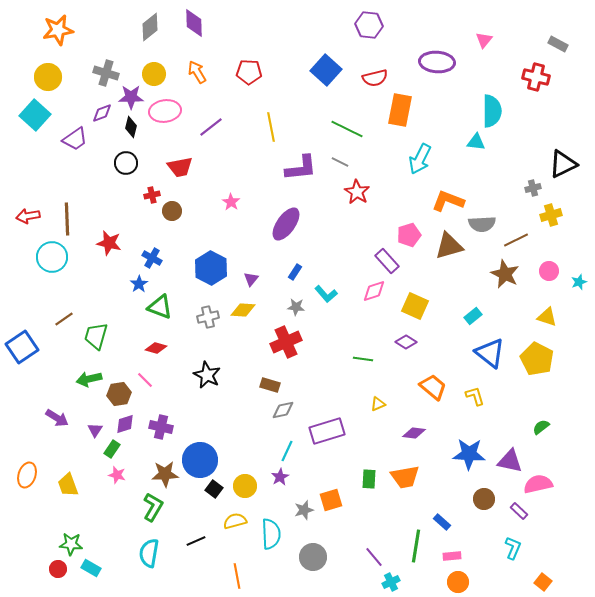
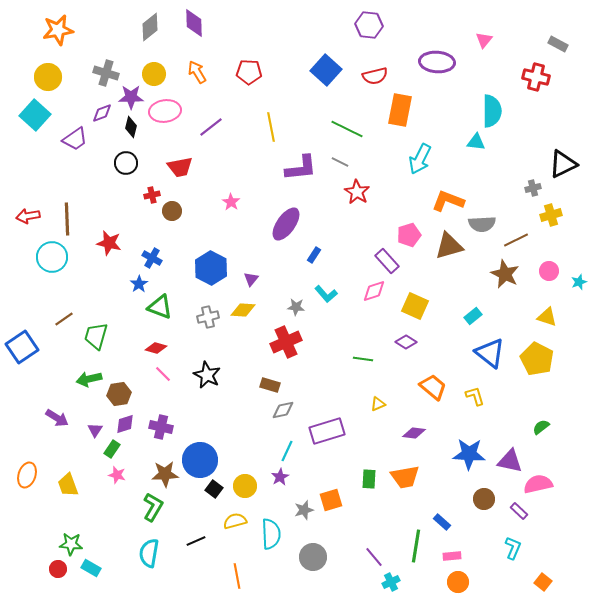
red semicircle at (375, 78): moved 2 px up
blue rectangle at (295, 272): moved 19 px right, 17 px up
pink line at (145, 380): moved 18 px right, 6 px up
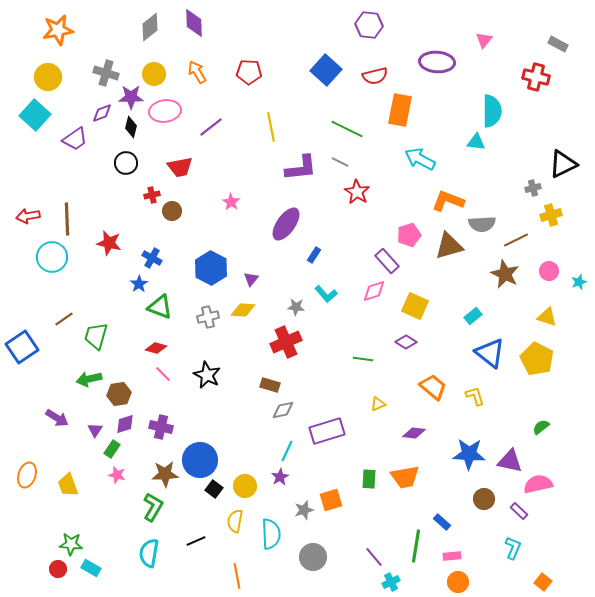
cyan arrow at (420, 159): rotated 92 degrees clockwise
yellow semicircle at (235, 521): rotated 65 degrees counterclockwise
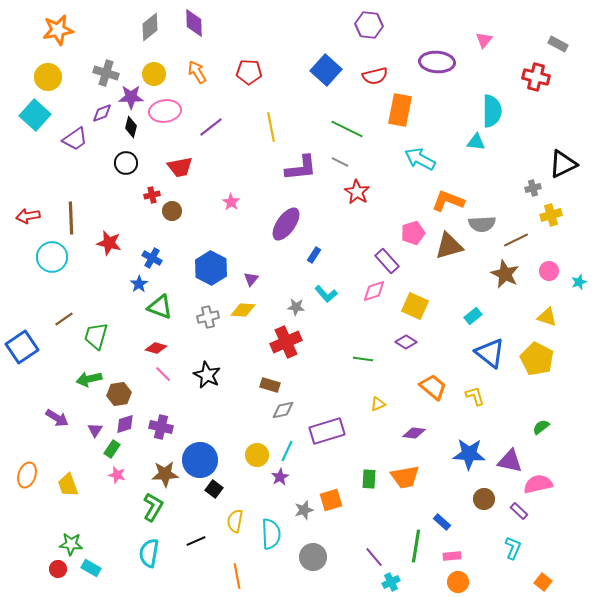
brown line at (67, 219): moved 4 px right, 1 px up
pink pentagon at (409, 235): moved 4 px right, 2 px up
yellow circle at (245, 486): moved 12 px right, 31 px up
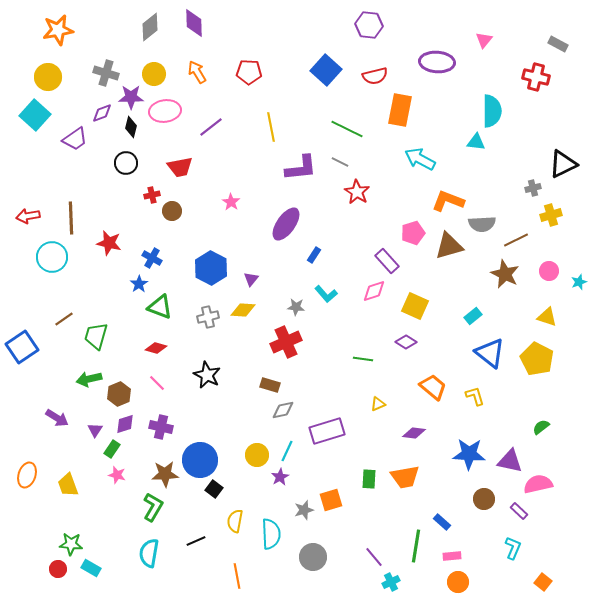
pink line at (163, 374): moved 6 px left, 9 px down
brown hexagon at (119, 394): rotated 15 degrees counterclockwise
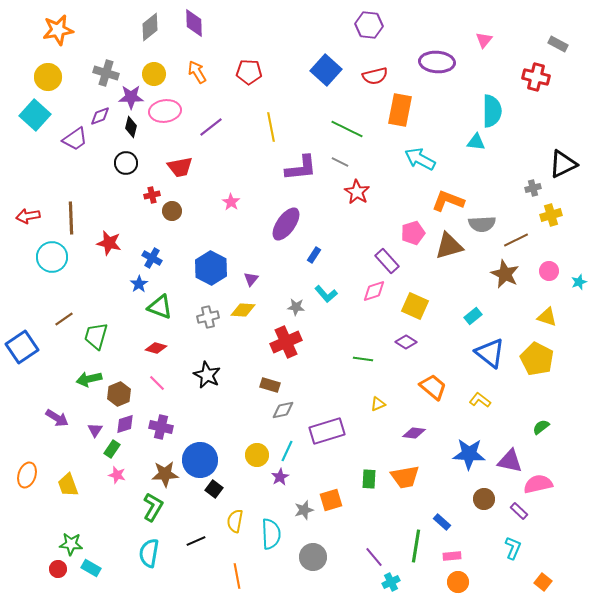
purple diamond at (102, 113): moved 2 px left, 3 px down
yellow L-shape at (475, 396): moved 5 px right, 4 px down; rotated 35 degrees counterclockwise
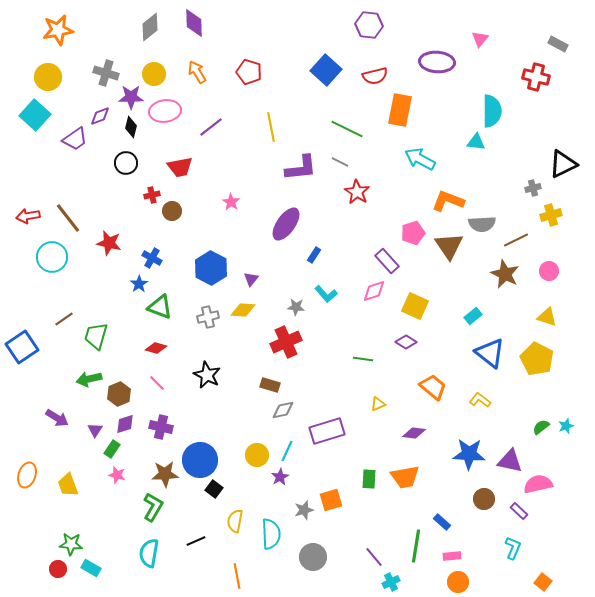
pink triangle at (484, 40): moved 4 px left, 1 px up
red pentagon at (249, 72): rotated 15 degrees clockwise
brown line at (71, 218): moved 3 px left; rotated 36 degrees counterclockwise
brown triangle at (449, 246): rotated 48 degrees counterclockwise
cyan star at (579, 282): moved 13 px left, 144 px down
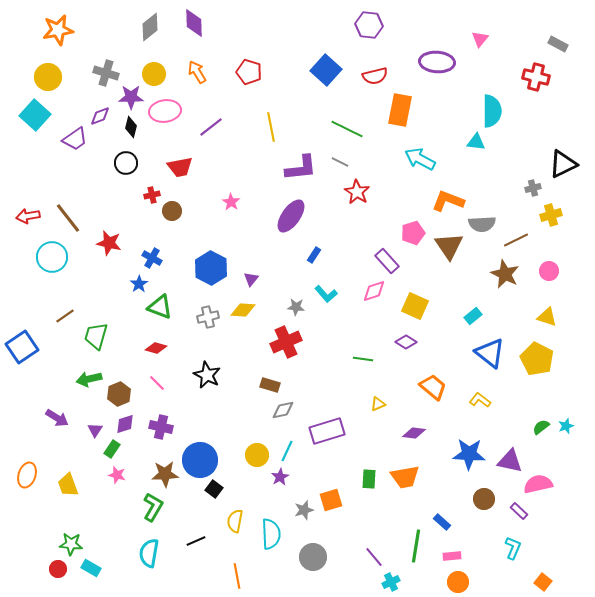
purple ellipse at (286, 224): moved 5 px right, 8 px up
brown line at (64, 319): moved 1 px right, 3 px up
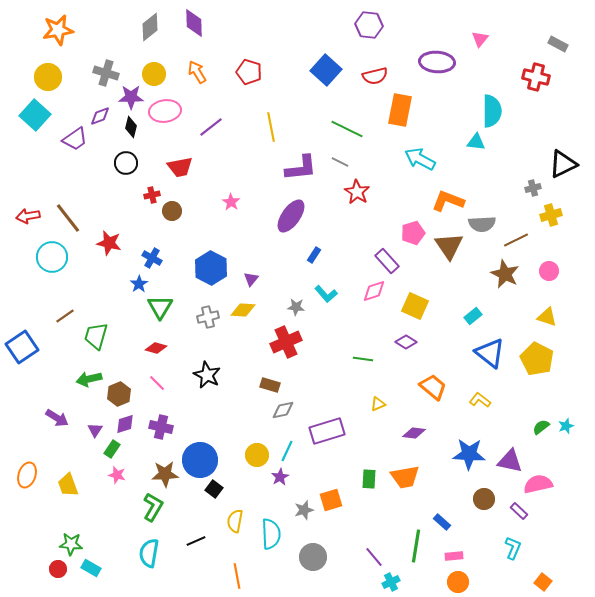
green triangle at (160, 307): rotated 40 degrees clockwise
pink rectangle at (452, 556): moved 2 px right
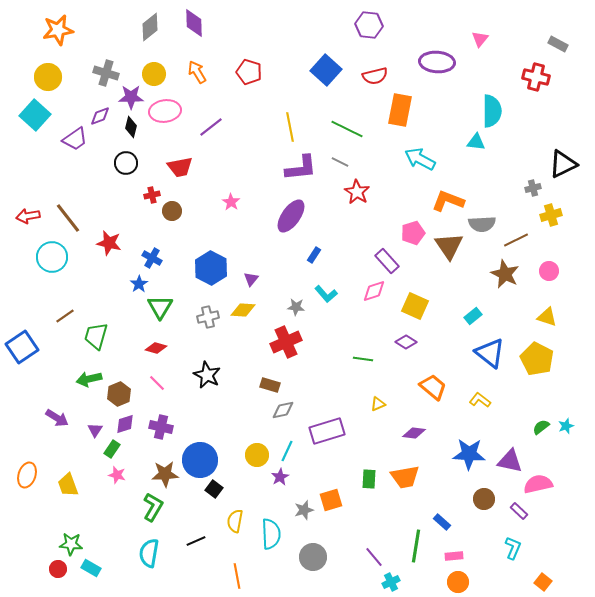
yellow line at (271, 127): moved 19 px right
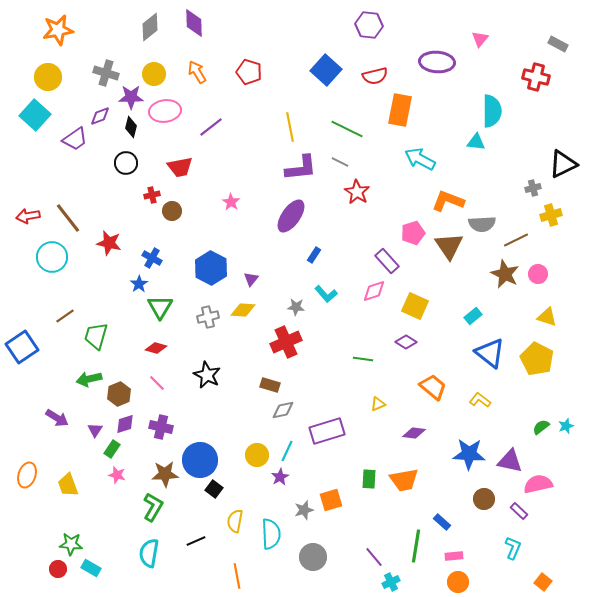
pink circle at (549, 271): moved 11 px left, 3 px down
orange trapezoid at (405, 477): moved 1 px left, 3 px down
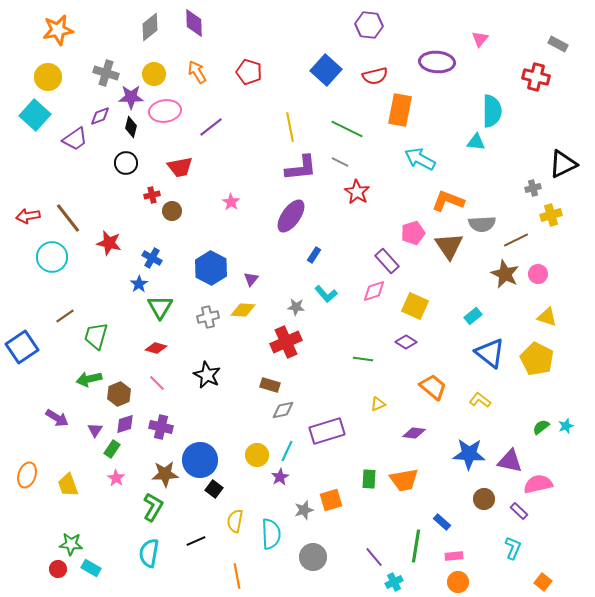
pink star at (117, 475): moved 1 px left, 3 px down; rotated 18 degrees clockwise
cyan cross at (391, 582): moved 3 px right
